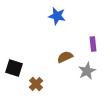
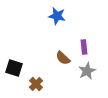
purple rectangle: moved 9 px left, 3 px down
brown semicircle: moved 2 px left, 1 px down; rotated 112 degrees counterclockwise
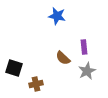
brown cross: rotated 32 degrees clockwise
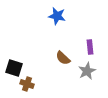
purple rectangle: moved 6 px right
brown cross: moved 9 px left; rotated 32 degrees clockwise
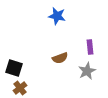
brown semicircle: moved 3 px left; rotated 63 degrees counterclockwise
brown cross: moved 7 px left, 4 px down; rotated 32 degrees clockwise
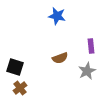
purple rectangle: moved 1 px right, 1 px up
black square: moved 1 px right, 1 px up
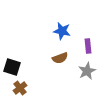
blue star: moved 5 px right, 15 px down
purple rectangle: moved 3 px left
black square: moved 3 px left
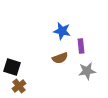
purple rectangle: moved 7 px left
gray star: rotated 18 degrees clockwise
brown cross: moved 1 px left, 2 px up
